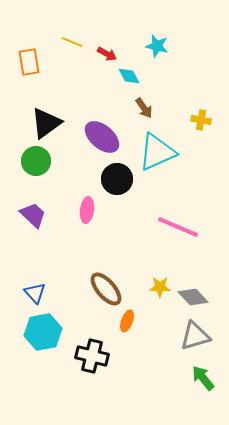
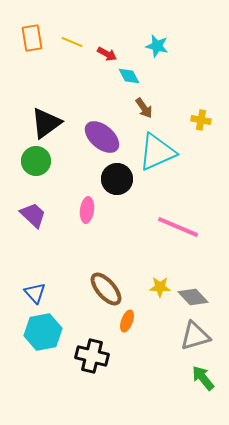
orange rectangle: moved 3 px right, 24 px up
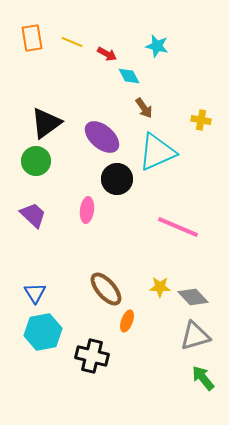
blue triangle: rotated 10 degrees clockwise
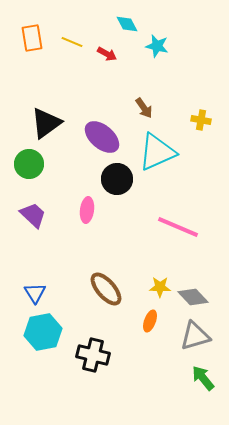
cyan diamond: moved 2 px left, 52 px up
green circle: moved 7 px left, 3 px down
orange ellipse: moved 23 px right
black cross: moved 1 px right, 1 px up
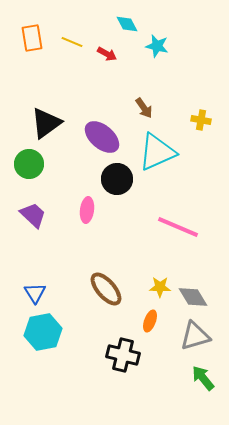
gray diamond: rotated 12 degrees clockwise
black cross: moved 30 px right
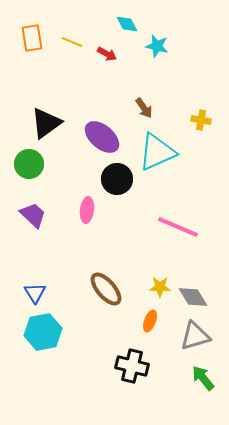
black cross: moved 9 px right, 11 px down
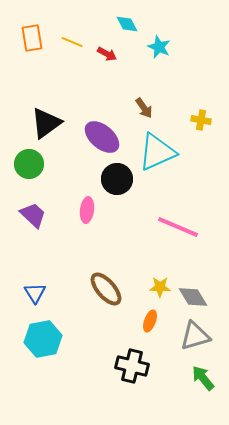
cyan star: moved 2 px right, 1 px down; rotated 10 degrees clockwise
cyan hexagon: moved 7 px down
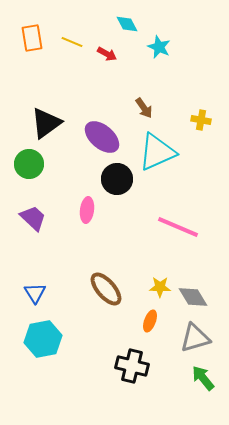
purple trapezoid: moved 3 px down
gray triangle: moved 2 px down
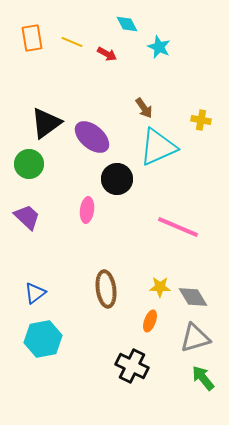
purple ellipse: moved 10 px left
cyan triangle: moved 1 px right, 5 px up
purple trapezoid: moved 6 px left, 1 px up
brown ellipse: rotated 33 degrees clockwise
blue triangle: rotated 25 degrees clockwise
black cross: rotated 12 degrees clockwise
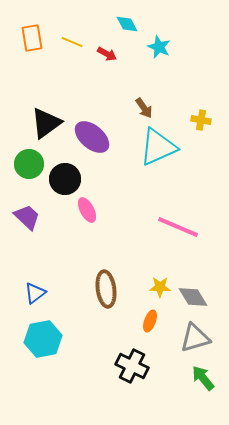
black circle: moved 52 px left
pink ellipse: rotated 35 degrees counterclockwise
